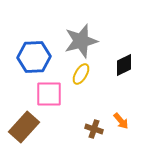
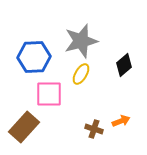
black diamond: rotated 15 degrees counterclockwise
orange arrow: rotated 72 degrees counterclockwise
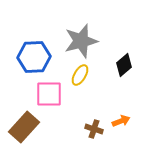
yellow ellipse: moved 1 px left, 1 px down
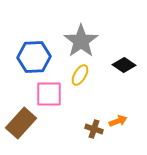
gray star: rotated 20 degrees counterclockwise
black diamond: rotated 75 degrees clockwise
orange arrow: moved 3 px left
brown rectangle: moved 3 px left, 4 px up
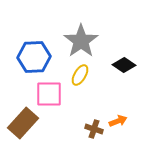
brown rectangle: moved 2 px right
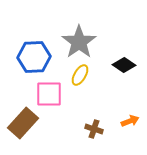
gray star: moved 2 px left, 1 px down
orange arrow: moved 12 px right
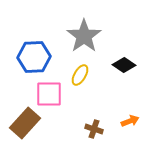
gray star: moved 5 px right, 6 px up
brown rectangle: moved 2 px right
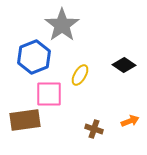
gray star: moved 22 px left, 11 px up
blue hexagon: rotated 20 degrees counterclockwise
brown rectangle: moved 3 px up; rotated 40 degrees clockwise
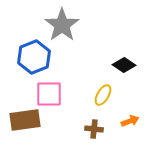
yellow ellipse: moved 23 px right, 20 px down
brown cross: rotated 12 degrees counterclockwise
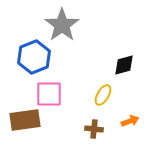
black diamond: rotated 50 degrees counterclockwise
